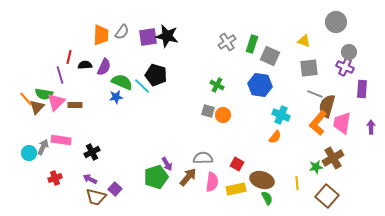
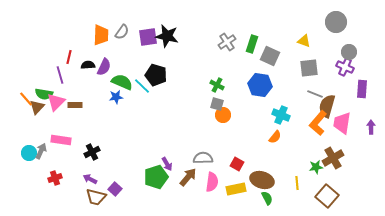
black semicircle at (85, 65): moved 3 px right
gray square at (208, 111): moved 9 px right, 7 px up
gray arrow at (43, 147): moved 2 px left, 4 px down
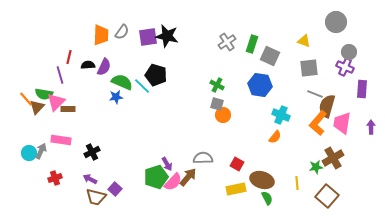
brown rectangle at (75, 105): moved 7 px left, 4 px down
pink semicircle at (212, 182): moved 39 px left; rotated 36 degrees clockwise
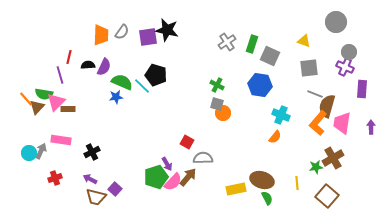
black star at (167, 36): moved 6 px up
orange circle at (223, 115): moved 2 px up
red square at (237, 164): moved 50 px left, 22 px up
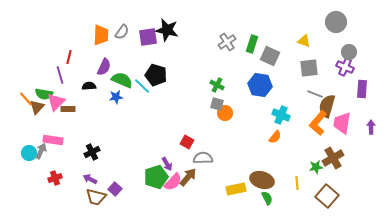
black semicircle at (88, 65): moved 1 px right, 21 px down
green semicircle at (122, 82): moved 2 px up
orange circle at (223, 113): moved 2 px right
pink rectangle at (61, 140): moved 8 px left
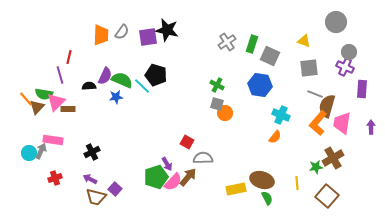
purple semicircle at (104, 67): moved 1 px right, 9 px down
